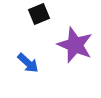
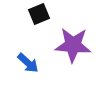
purple star: moved 2 px left; rotated 18 degrees counterclockwise
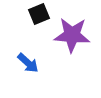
purple star: moved 1 px left, 10 px up
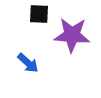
black square: rotated 25 degrees clockwise
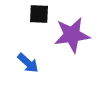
purple star: rotated 12 degrees counterclockwise
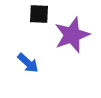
purple star: rotated 12 degrees counterclockwise
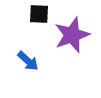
blue arrow: moved 2 px up
